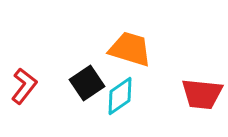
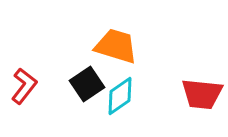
orange trapezoid: moved 14 px left, 3 px up
black square: moved 1 px down
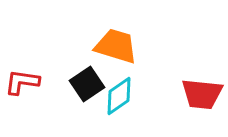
red L-shape: moved 2 px left, 4 px up; rotated 120 degrees counterclockwise
cyan diamond: moved 1 px left
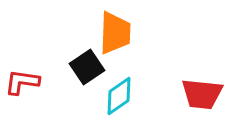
orange trapezoid: moved 1 px left, 13 px up; rotated 75 degrees clockwise
black square: moved 17 px up
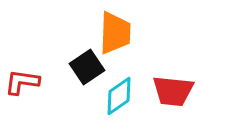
red trapezoid: moved 29 px left, 3 px up
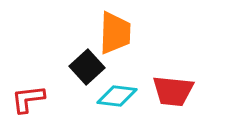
black square: rotated 8 degrees counterclockwise
red L-shape: moved 6 px right, 17 px down; rotated 15 degrees counterclockwise
cyan diamond: moved 2 px left; rotated 42 degrees clockwise
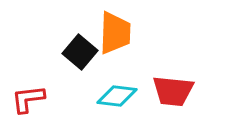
black square: moved 7 px left, 15 px up; rotated 8 degrees counterclockwise
